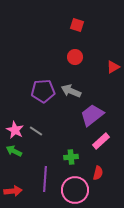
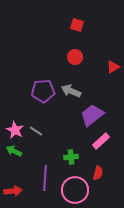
purple line: moved 1 px up
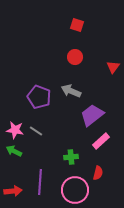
red triangle: rotated 24 degrees counterclockwise
purple pentagon: moved 4 px left, 6 px down; rotated 25 degrees clockwise
pink star: rotated 18 degrees counterclockwise
purple line: moved 5 px left, 4 px down
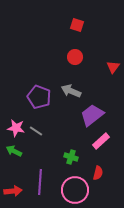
pink star: moved 1 px right, 2 px up
green cross: rotated 24 degrees clockwise
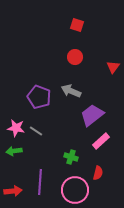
green arrow: rotated 35 degrees counterclockwise
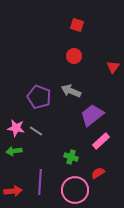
red circle: moved 1 px left, 1 px up
red semicircle: rotated 136 degrees counterclockwise
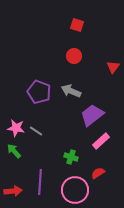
purple pentagon: moved 5 px up
green arrow: rotated 56 degrees clockwise
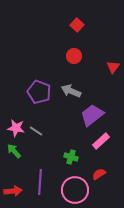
red square: rotated 24 degrees clockwise
red semicircle: moved 1 px right, 1 px down
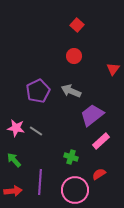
red triangle: moved 2 px down
purple pentagon: moved 1 px left, 1 px up; rotated 25 degrees clockwise
green arrow: moved 9 px down
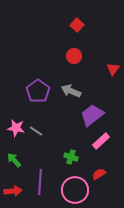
purple pentagon: rotated 10 degrees counterclockwise
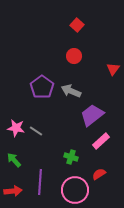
purple pentagon: moved 4 px right, 4 px up
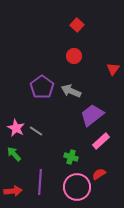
pink star: rotated 18 degrees clockwise
green arrow: moved 6 px up
pink circle: moved 2 px right, 3 px up
